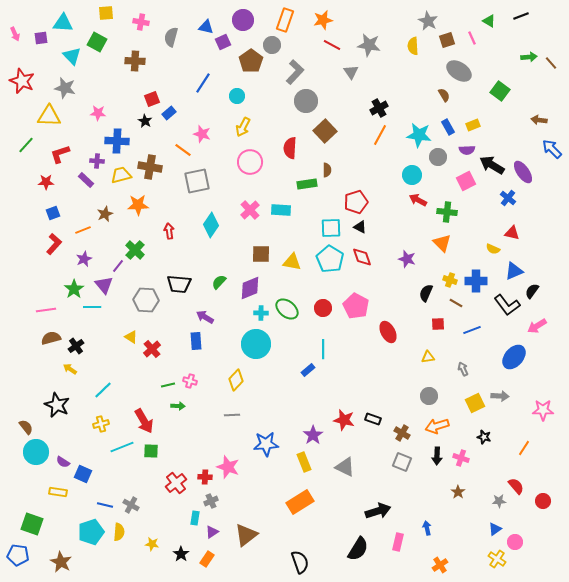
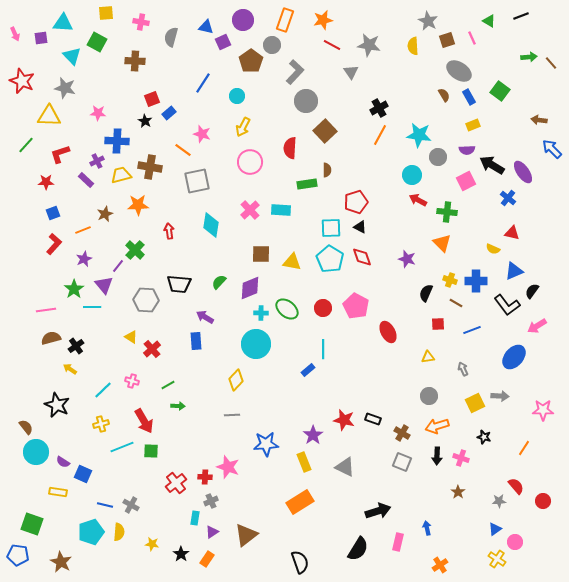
blue rectangle at (448, 127): moved 21 px right, 30 px up
purple cross at (97, 161): rotated 32 degrees counterclockwise
cyan diamond at (211, 225): rotated 25 degrees counterclockwise
pink cross at (190, 381): moved 58 px left
green line at (168, 385): rotated 16 degrees counterclockwise
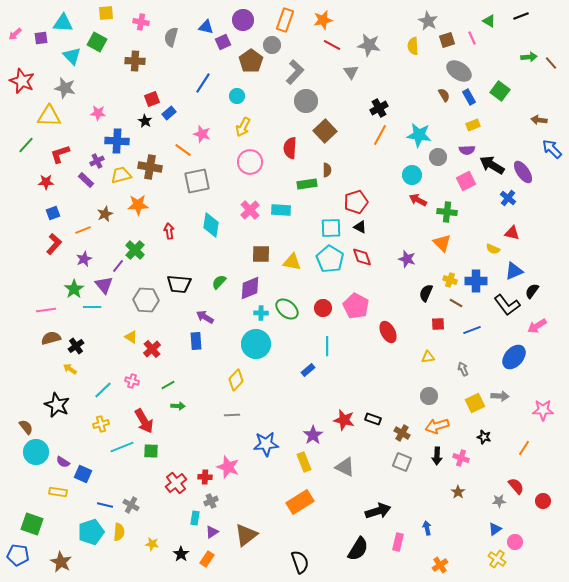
pink arrow at (15, 34): rotated 72 degrees clockwise
cyan line at (323, 349): moved 4 px right, 3 px up
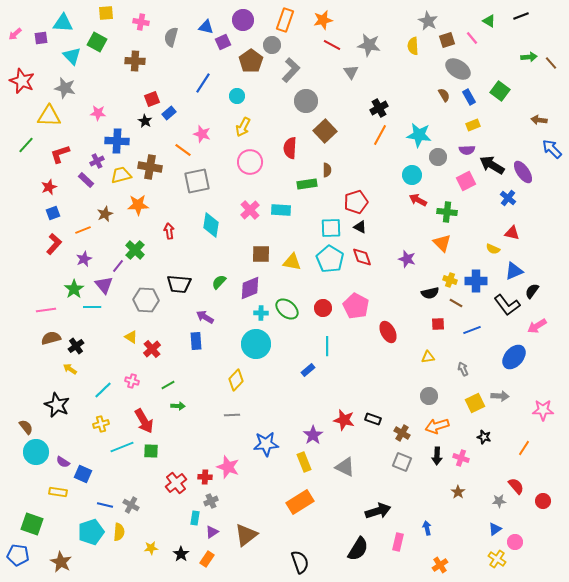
pink line at (472, 38): rotated 16 degrees counterclockwise
gray ellipse at (459, 71): moved 1 px left, 2 px up
gray L-shape at (295, 72): moved 4 px left, 2 px up
red star at (46, 182): moved 3 px right, 5 px down; rotated 21 degrees counterclockwise
black semicircle at (426, 293): moved 4 px right; rotated 126 degrees counterclockwise
yellow star at (152, 544): moved 1 px left, 4 px down; rotated 16 degrees counterclockwise
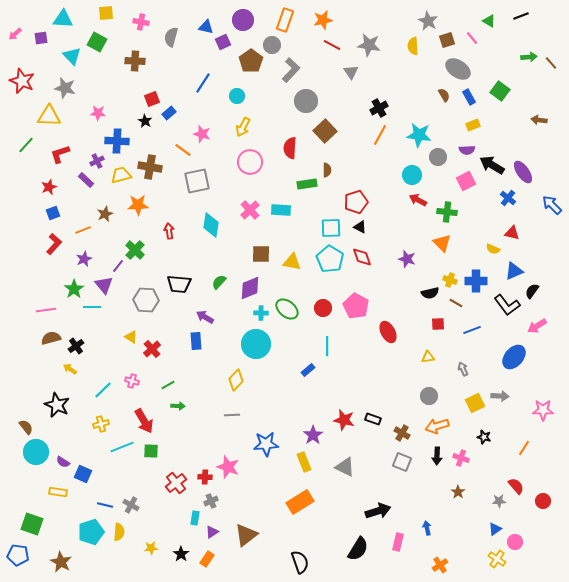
cyan triangle at (63, 23): moved 4 px up
blue arrow at (552, 149): moved 56 px down
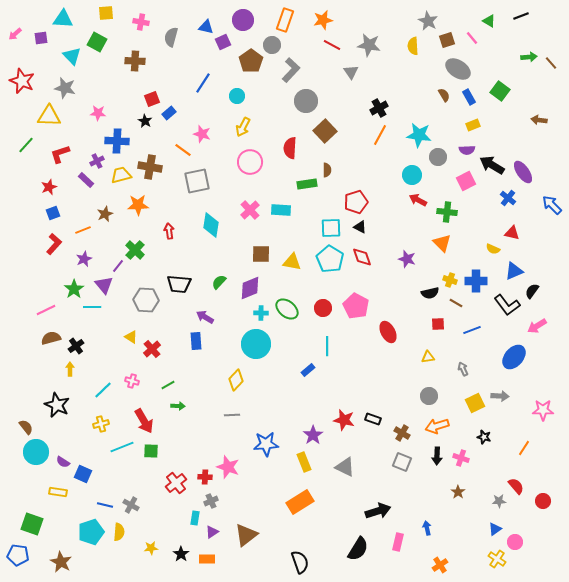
pink line at (46, 310): rotated 18 degrees counterclockwise
yellow arrow at (70, 369): rotated 56 degrees clockwise
orange rectangle at (207, 559): rotated 56 degrees clockwise
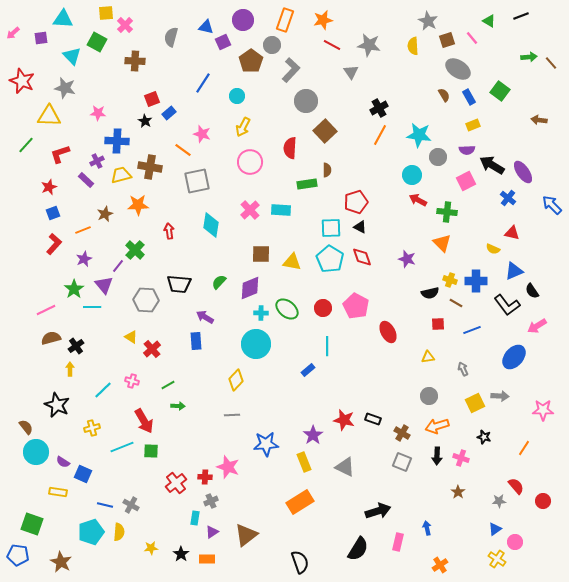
pink cross at (141, 22): moved 16 px left, 3 px down; rotated 35 degrees clockwise
pink arrow at (15, 34): moved 2 px left, 1 px up
black semicircle at (532, 291): rotated 70 degrees counterclockwise
yellow cross at (101, 424): moved 9 px left, 4 px down
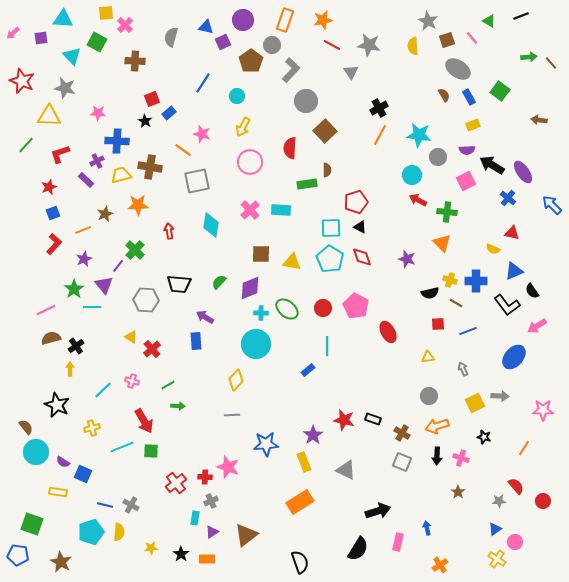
blue line at (472, 330): moved 4 px left, 1 px down
gray triangle at (345, 467): moved 1 px right, 3 px down
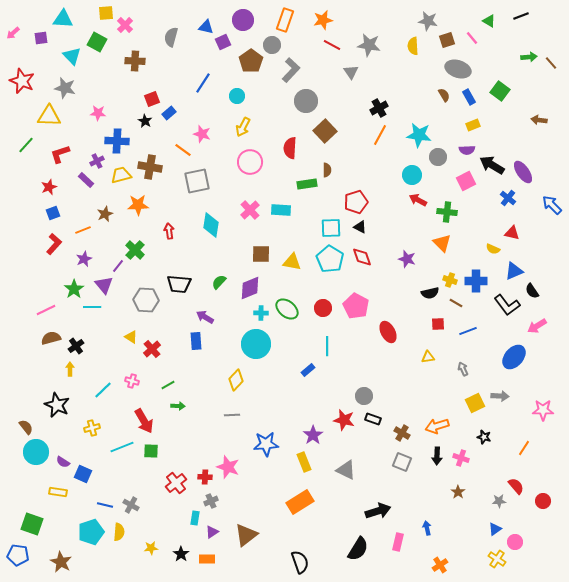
gray star at (428, 21): rotated 18 degrees counterclockwise
gray ellipse at (458, 69): rotated 15 degrees counterclockwise
gray circle at (429, 396): moved 65 px left
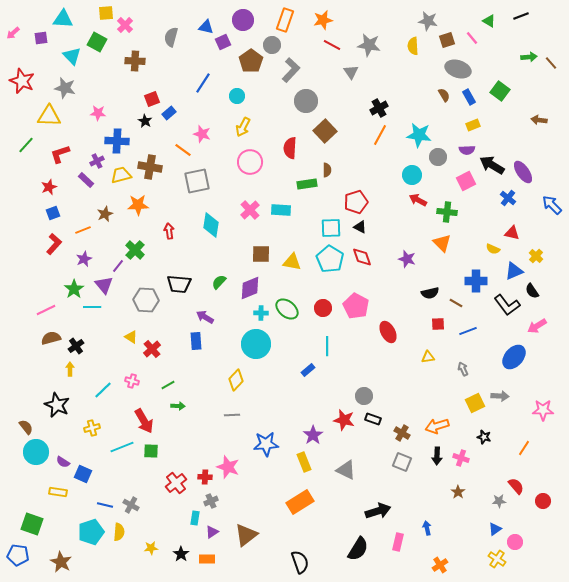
yellow cross at (450, 280): moved 86 px right, 24 px up; rotated 24 degrees clockwise
